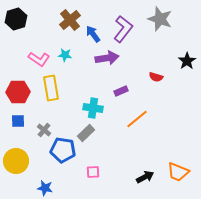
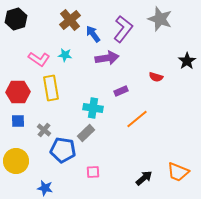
black arrow: moved 1 px left, 1 px down; rotated 12 degrees counterclockwise
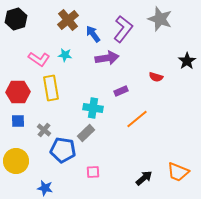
brown cross: moved 2 px left
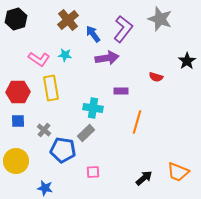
purple rectangle: rotated 24 degrees clockwise
orange line: moved 3 px down; rotated 35 degrees counterclockwise
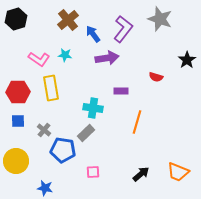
black star: moved 1 px up
black arrow: moved 3 px left, 4 px up
